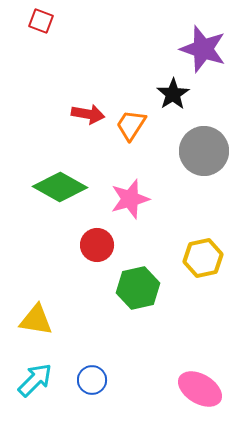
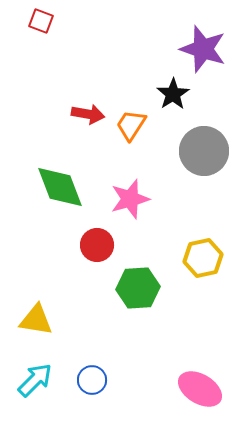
green diamond: rotated 40 degrees clockwise
green hexagon: rotated 9 degrees clockwise
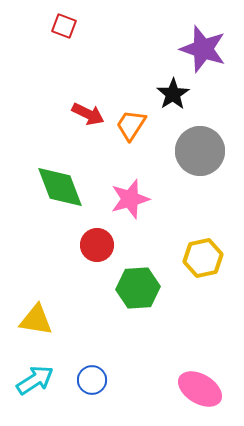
red square: moved 23 px right, 5 px down
red arrow: rotated 16 degrees clockwise
gray circle: moved 4 px left
cyan arrow: rotated 12 degrees clockwise
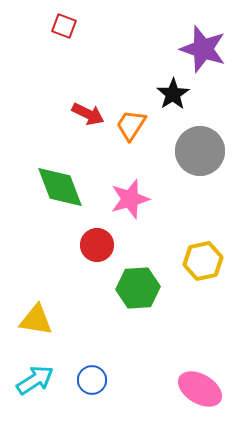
yellow hexagon: moved 3 px down
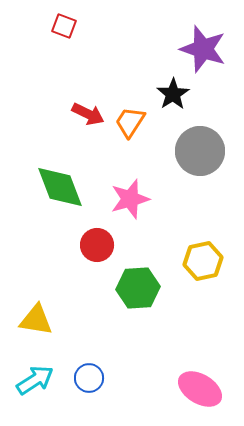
orange trapezoid: moved 1 px left, 3 px up
blue circle: moved 3 px left, 2 px up
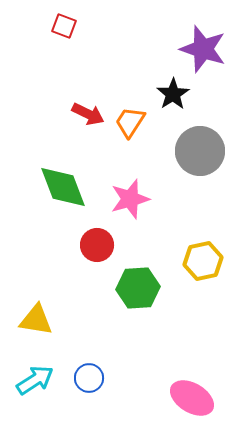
green diamond: moved 3 px right
pink ellipse: moved 8 px left, 9 px down
